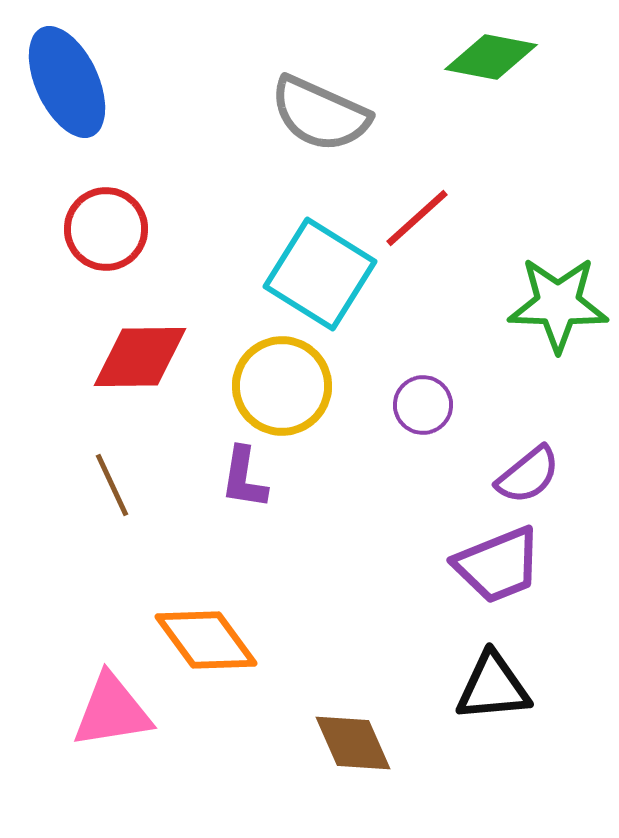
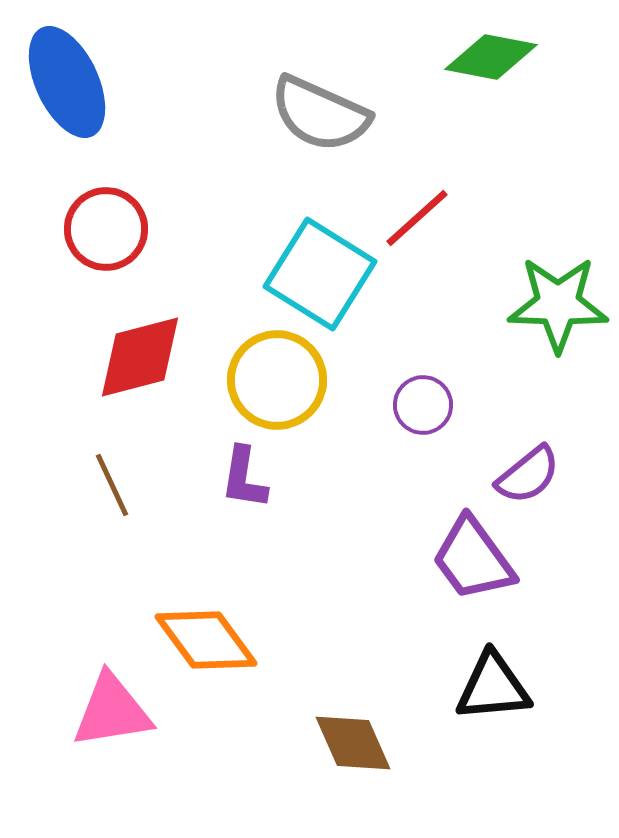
red diamond: rotated 14 degrees counterclockwise
yellow circle: moved 5 px left, 6 px up
purple trapezoid: moved 25 px left, 6 px up; rotated 76 degrees clockwise
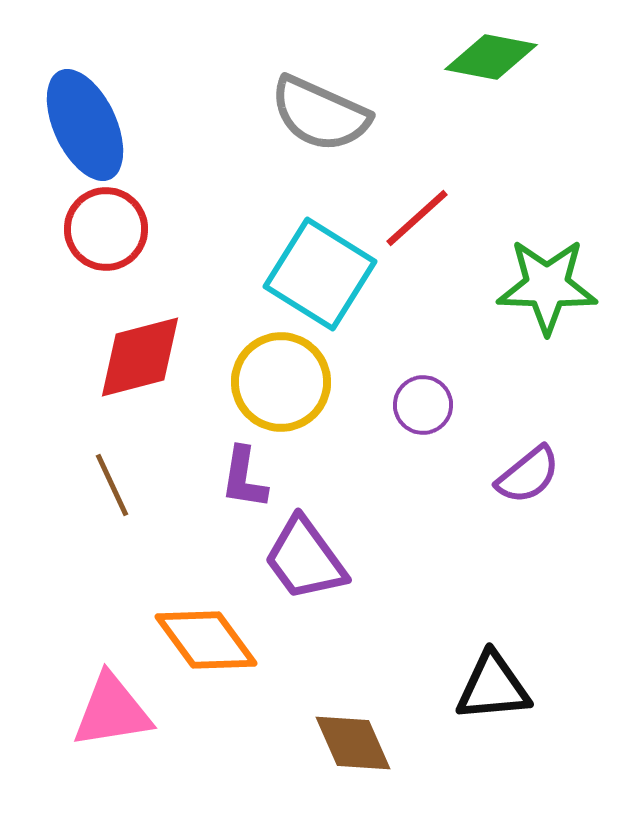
blue ellipse: moved 18 px right, 43 px down
green star: moved 11 px left, 18 px up
yellow circle: moved 4 px right, 2 px down
purple trapezoid: moved 168 px left
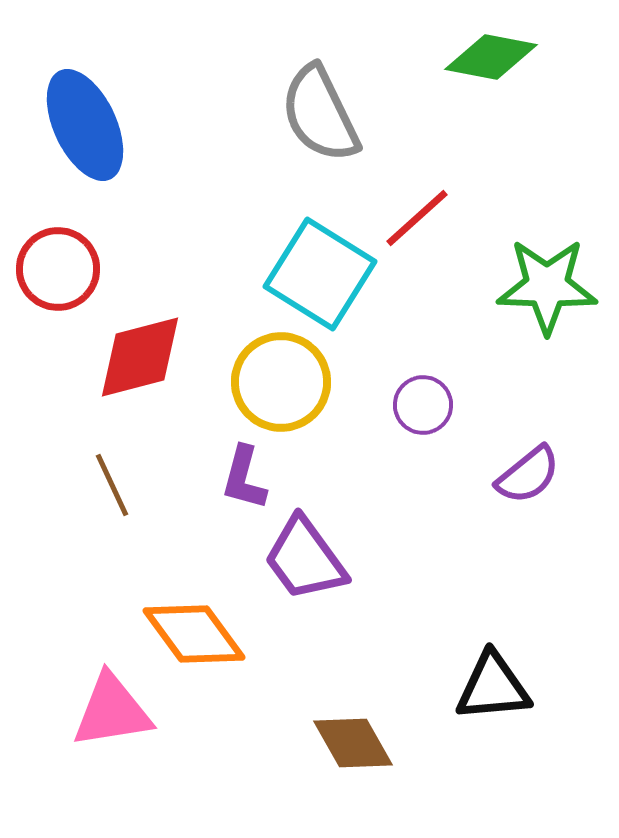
gray semicircle: rotated 40 degrees clockwise
red circle: moved 48 px left, 40 px down
purple L-shape: rotated 6 degrees clockwise
orange diamond: moved 12 px left, 6 px up
brown diamond: rotated 6 degrees counterclockwise
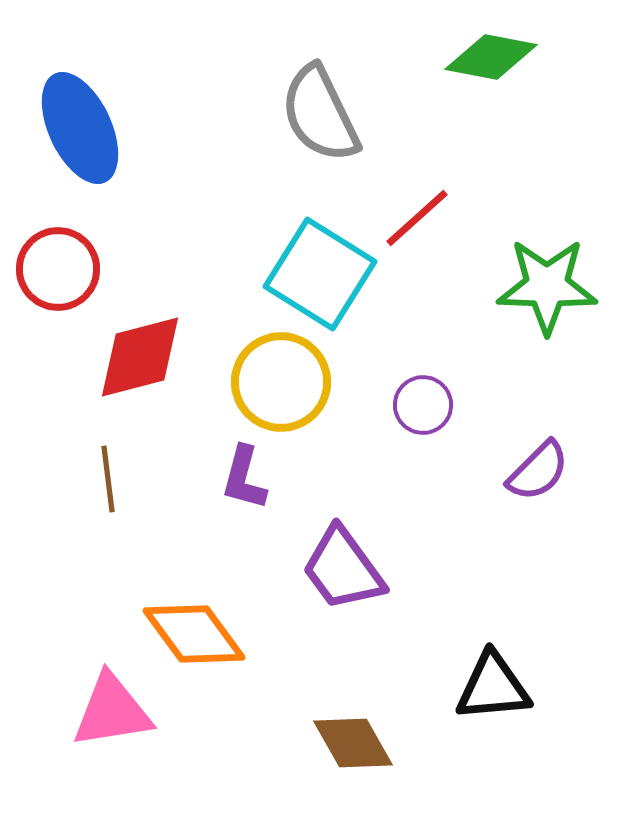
blue ellipse: moved 5 px left, 3 px down
purple semicircle: moved 10 px right, 4 px up; rotated 6 degrees counterclockwise
brown line: moved 4 px left, 6 px up; rotated 18 degrees clockwise
purple trapezoid: moved 38 px right, 10 px down
